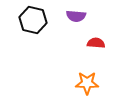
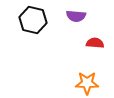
red semicircle: moved 1 px left
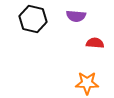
black hexagon: moved 1 px up
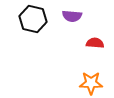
purple semicircle: moved 4 px left
orange star: moved 4 px right
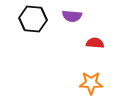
black hexagon: rotated 8 degrees counterclockwise
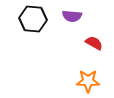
red semicircle: moved 1 px left; rotated 24 degrees clockwise
orange star: moved 3 px left, 2 px up
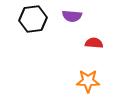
black hexagon: rotated 12 degrees counterclockwise
red semicircle: rotated 24 degrees counterclockwise
